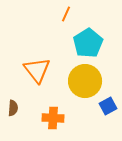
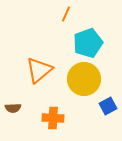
cyan pentagon: rotated 12 degrees clockwise
orange triangle: moved 2 px right; rotated 28 degrees clockwise
yellow circle: moved 1 px left, 2 px up
brown semicircle: rotated 84 degrees clockwise
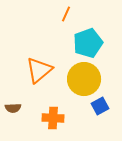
blue square: moved 8 px left
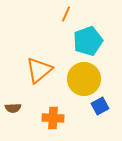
cyan pentagon: moved 2 px up
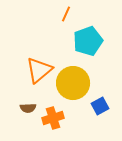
yellow circle: moved 11 px left, 4 px down
brown semicircle: moved 15 px right
orange cross: rotated 20 degrees counterclockwise
